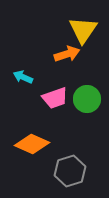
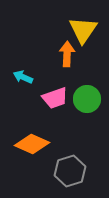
orange arrow: rotated 70 degrees counterclockwise
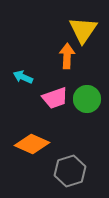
orange arrow: moved 2 px down
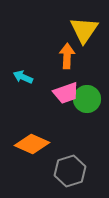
yellow triangle: moved 1 px right
pink trapezoid: moved 11 px right, 5 px up
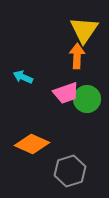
orange arrow: moved 10 px right
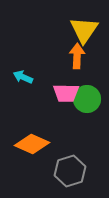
pink trapezoid: rotated 20 degrees clockwise
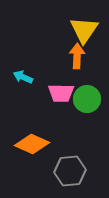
pink trapezoid: moved 5 px left
gray hexagon: rotated 12 degrees clockwise
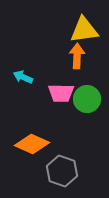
yellow triangle: rotated 48 degrees clockwise
gray hexagon: moved 8 px left; rotated 24 degrees clockwise
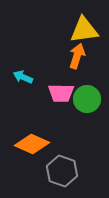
orange arrow: rotated 15 degrees clockwise
